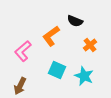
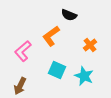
black semicircle: moved 6 px left, 6 px up
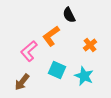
black semicircle: rotated 42 degrees clockwise
pink L-shape: moved 6 px right
brown arrow: moved 2 px right, 4 px up; rotated 12 degrees clockwise
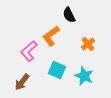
orange cross: moved 2 px left, 1 px up
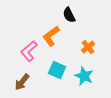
orange cross: moved 3 px down
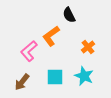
cyan square: moved 2 px left, 7 px down; rotated 24 degrees counterclockwise
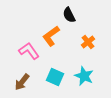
orange cross: moved 5 px up
pink L-shape: rotated 95 degrees clockwise
cyan square: rotated 24 degrees clockwise
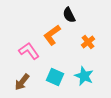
orange L-shape: moved 1 px right, 1 px up
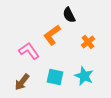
cyan square: rotated 12 degrees counterclockwise
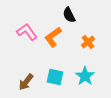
orange L-shape: moved 1 px right, 2 px down
pink L-shape: moved 2 px left, 19 px up
cyan star: moved 1 px right; rotated 12 degrees clockwise
brown arrow: moved 4 px right
